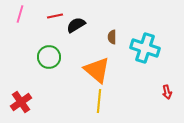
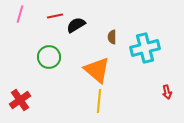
cyan cross: rotated 32 degrees counterclockwise
red cross: moved 1 px left, 2 px up
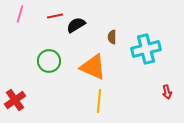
cyan cross: moved 1 px right, 1 px down
green circle: moved 4 px down
orange triangle: moved 4 px left, 3 px up; rotated 16 degrees counterclockwise
red cross: moved 5 px left
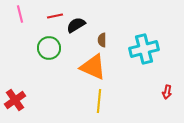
pink line: rotated 30 degrees counterclockwise
brown semicircle: moved 10 px left, 3 px down
cyan cross: moved 2 px left
green circle: moved 13 px up
red arrow: rotated 24 degrees clockwise
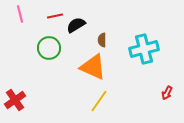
red arrow: moved 1 px down; rotated 16 degrees clockwise
yellow line: rotated 30 degrees clockwise
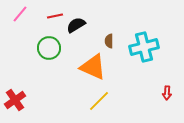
pink line: rotated 54 degrees clockwise
brown semicircle: moved 7 px right, 1 px down
cyan cross: moved 2 px up
red arrow: rotated 24 degrees counterclockwise
yellow line: rotated 10 degrees clockwise
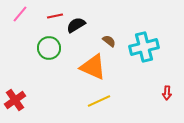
brown semicircle: rotated 128 degrees clockwise
yellow line: rotated 20 degrees clockwise
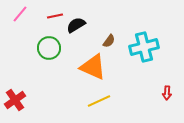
brown semicircle: rotated 88 degrees clockwise
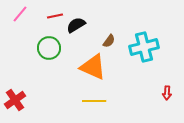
yellow line: moved 5 px left; rotated 25 degrees clockwise
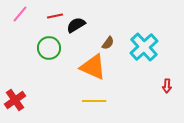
brown semicircle: moved 1 px left, 2 px down
cyan cross: rotated 28 degrees counterclockwise
red arrow: moved 7 px up
